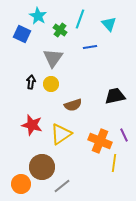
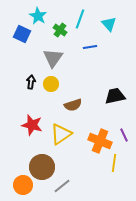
orange circle: moved 2 px right, 1 px down
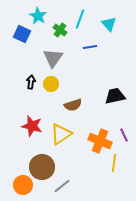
red star: moved 1 px down
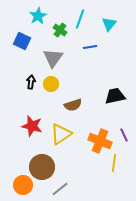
cyan star: rotated 12 degrees clockwise
cyan triangle: rotated 21 degrees clockwise
blue square: moved 7 px down
gray line: moved 2 px left, 3 px down
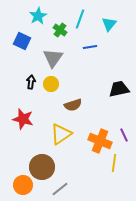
black trapezoid: moved 4 px right, 7 px up
red star: moved 9 px left, 7 px up
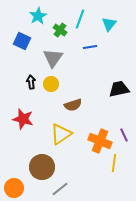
black arrow: rotated 16 degrees counterclockwise
orange circle: moved 9 px left, 3 px down
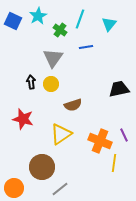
blue square: moved 9 px left, 20 px up
blue line: moved 4 px left
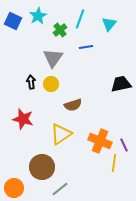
green cross: rotated 16 degrees clockwise
black trapezoid: moved 2 px right, 5 px up
purple line: moved 10 px down
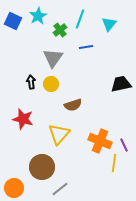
yellow triangle: moved 2 px left; rotated 15 degrees counterclockwise
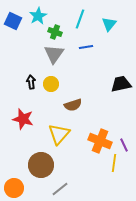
green cross: moved 5 px left, 2 px down; rotated 32 degrees counterclockwise
gray triangle: moved 1 px right, 4 px up
brown circle: moved 1 px left, 2 px up
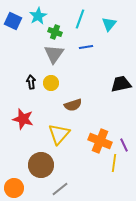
yellow circle: moved 1 px up
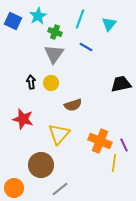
blue line: rotated 40 degrees clockwise
